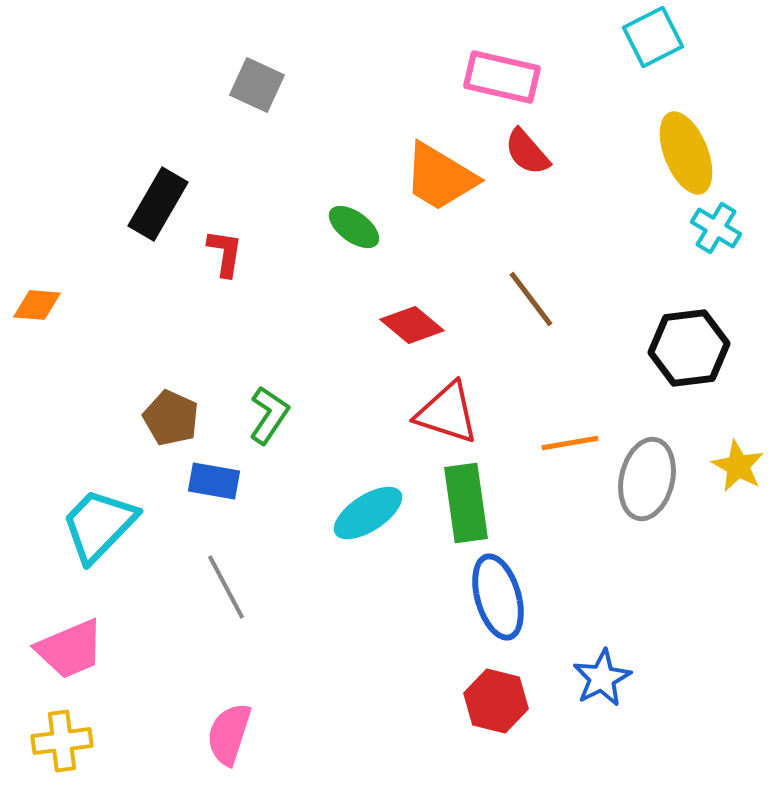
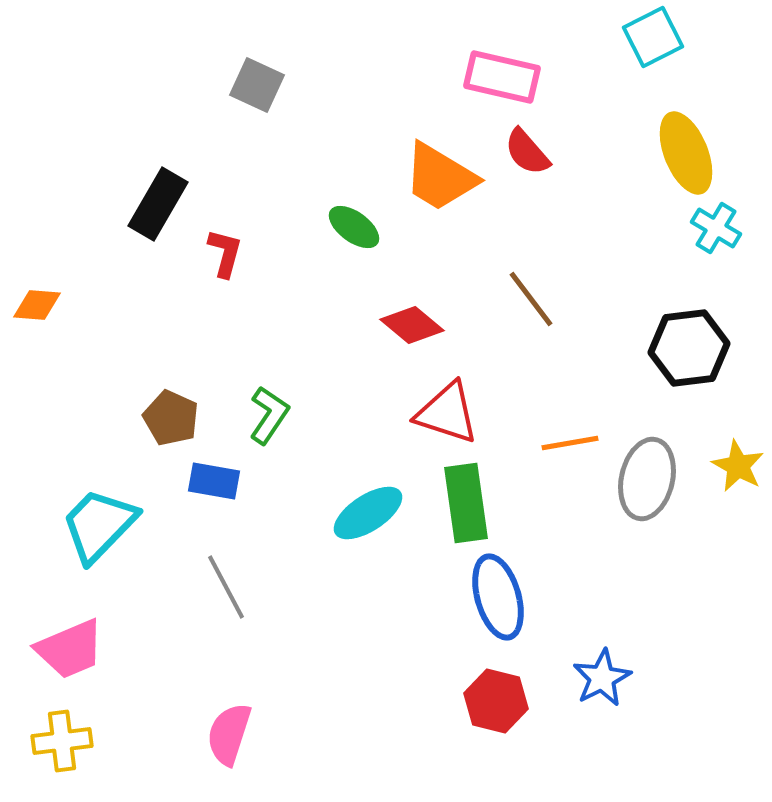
red L-shape: rotated 6 degrees clockwise
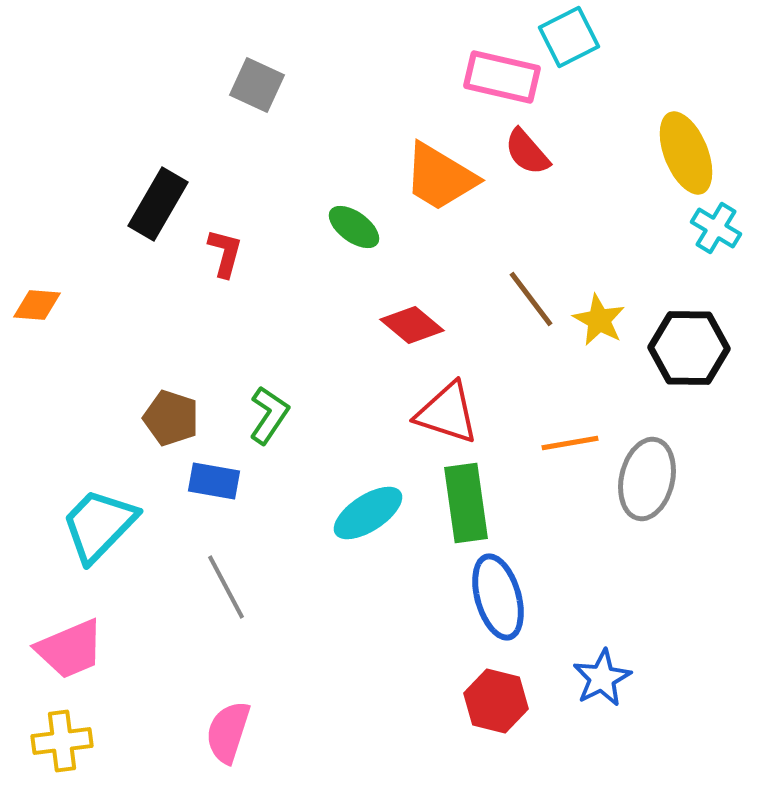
cyan square: moved 84 px left
black hexagon: rotated 8 degrees clockwise
brown pentagon: rotated 6 degrees counterclockwise
yellow star: moved 139 px left, 146 px up
pink semicircle: moved 1 px left, 2 px up
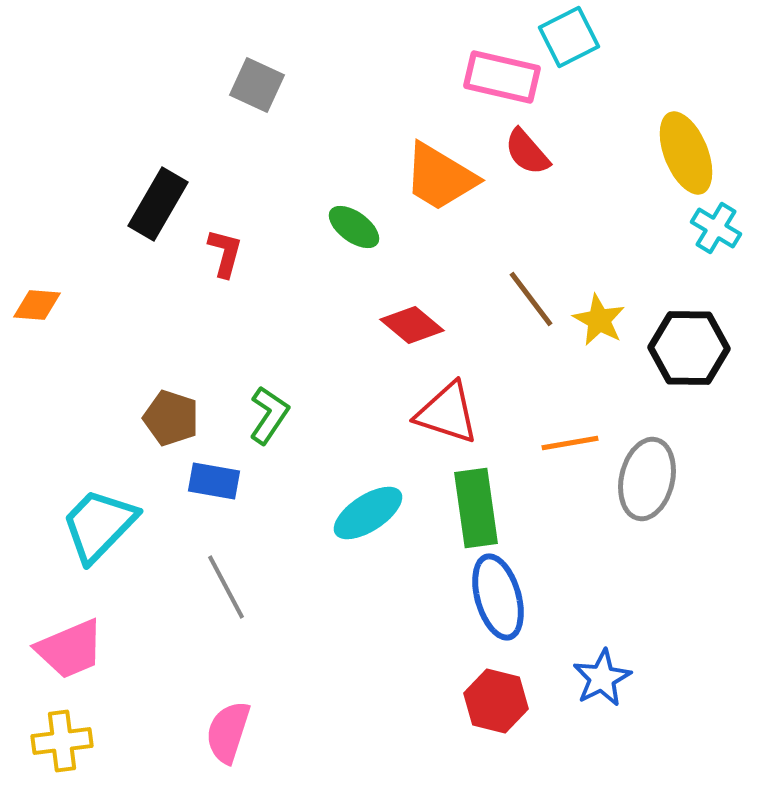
green rectangle: moved 10 px right, 5 px down
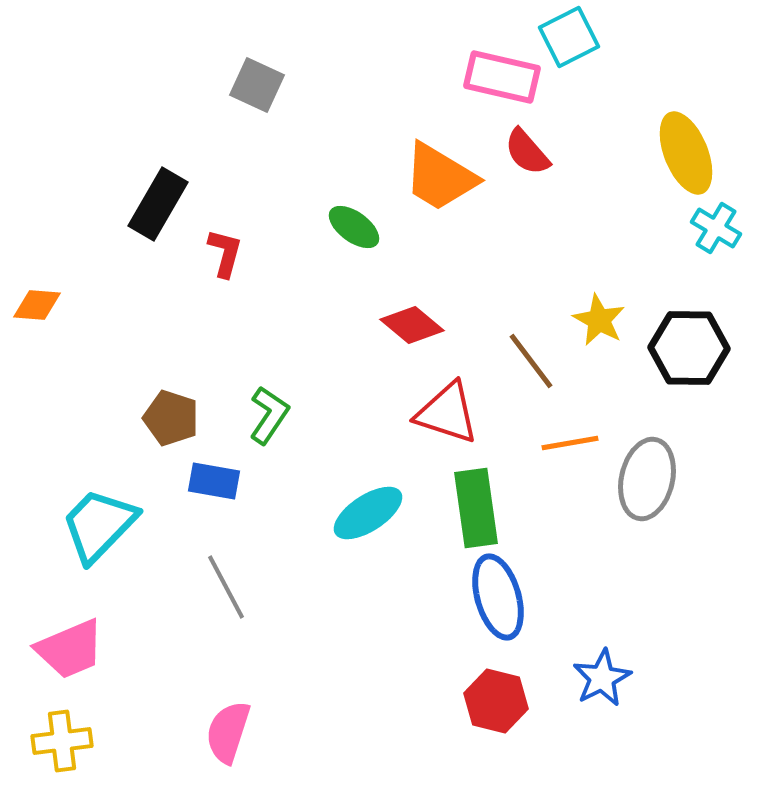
brown line: moved 62 px down
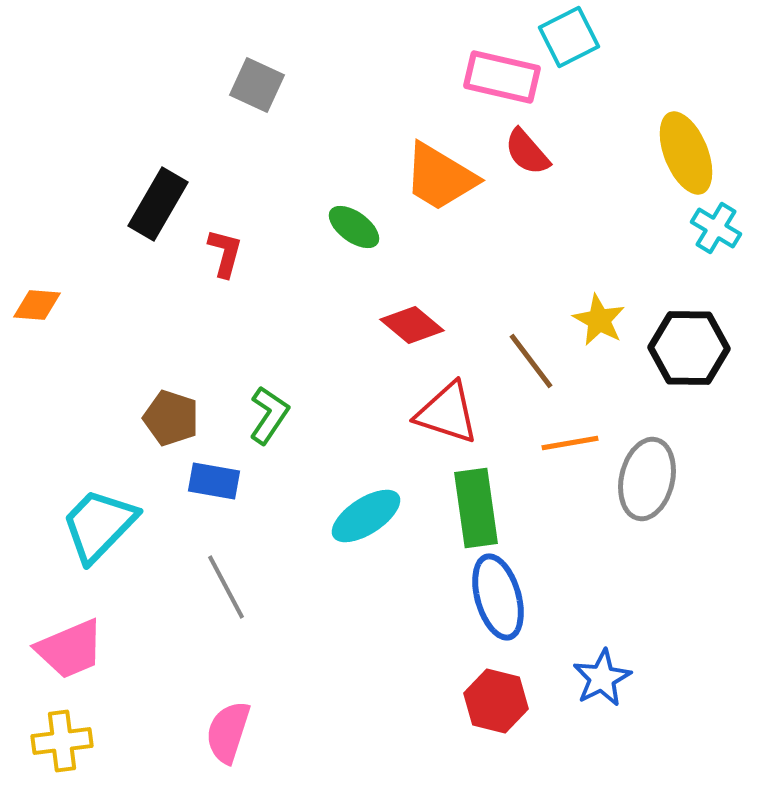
cyan ellipse: moved 2 px left, 3 px down
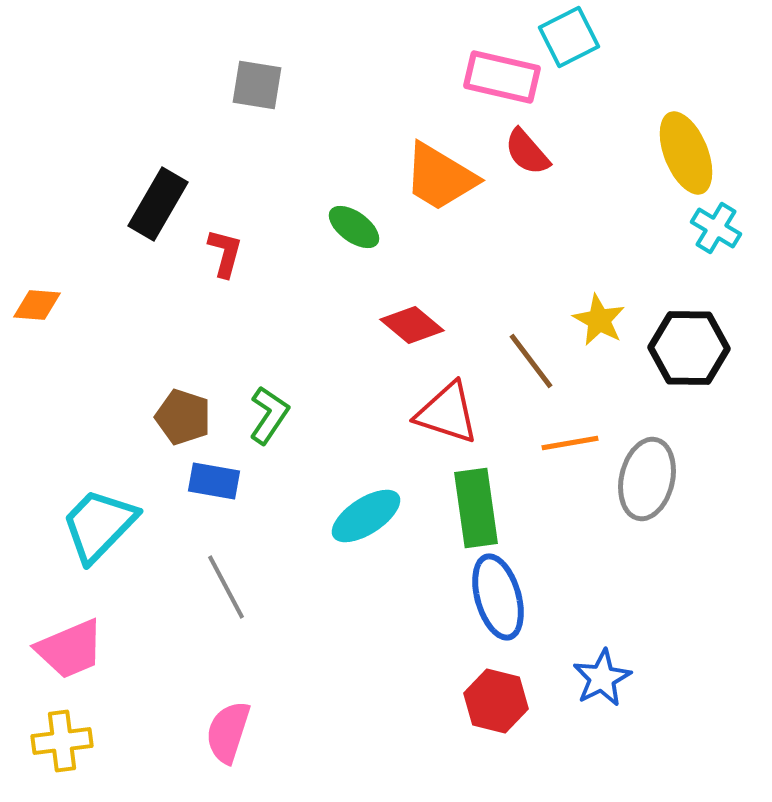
gray square: rotated 16 degrees counterclockwise
brown pentagon: moved 12 px right, 1 px up
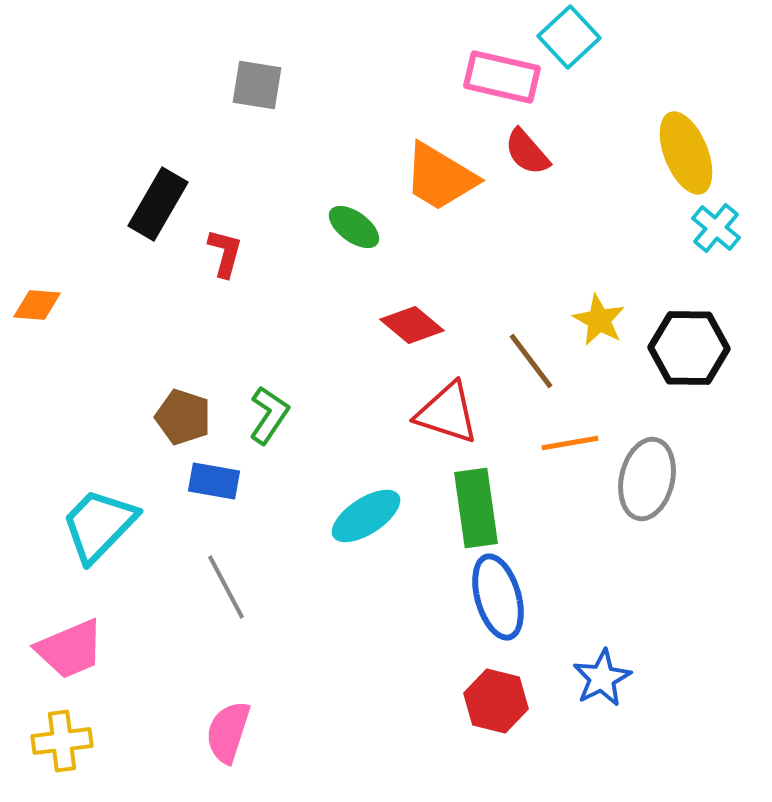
cyan square: rotated 16 degrees counterclockwise
cyan cross: rotated 9 degrees clockwise
